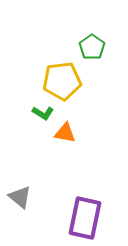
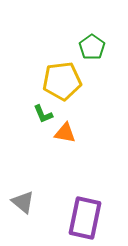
green L-shape: moved 1 px down; rotated 35 degrees clockwise
gray triangle: moved 3 px right, 5 px down
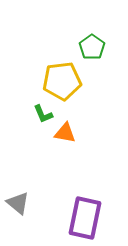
gray triangle: moved 5 px left, 1 px down
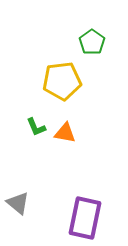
green pentagon: moved 5 px up
green L-shape: moved 7 px left, 13 px down
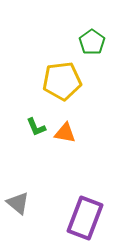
purple rectangle: rotated 9 degrees clockwise
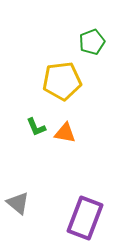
green pentagon: rotated 15 degrees clockwise
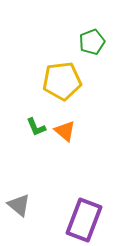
orange triangle: moved 2 px up; rotated 30 degrees clockwise
gray triangle: moved 1 px right, 2 px down
purple rectangle: moved 1 px left, 2 px down
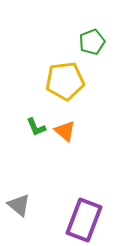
yellow pentagon: moved 3 px right
